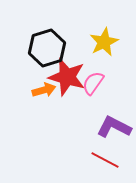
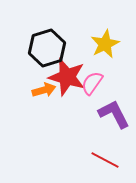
yellow star: moved 1 px right, 2 px down
pink semicircle: moved 1 px left
purple L-shape: moved 13 px up; rotated 36 degrees clockwise
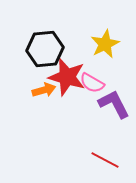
black hexagon: moved 2 px left, 1 px down; rotated 12 degrees clockwise
pink semicircle: rotated 95 degrees counterclockwise
purple L-shape: moved 10 px up
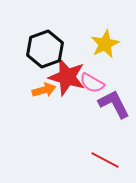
black hexagon: rotated 15 degrees counterclockwise
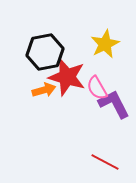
black hexagon: moved 3 px down; rotated 9 degrees clockwise
pink semicircle: moved 5 px right, 5 px down; rotated 30 degrees clockwise
red line: moved 2 px down
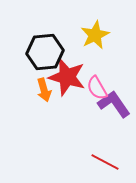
yellow star: moved 10 px left, 9 px up
black hexagon: rotated 6 degrees clockwise
orange arrow: rotated 90 degrees clockwise
purple L-shape: rotated 8 degrees counterclockwise
